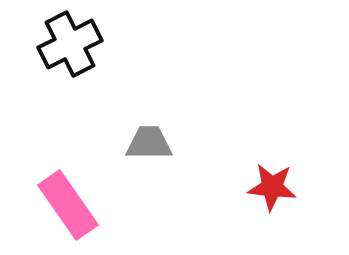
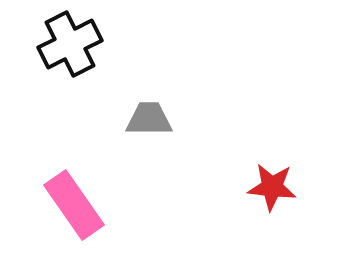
gray trapezoid: moved 24 px up
pink rectangle: moved 6 px right
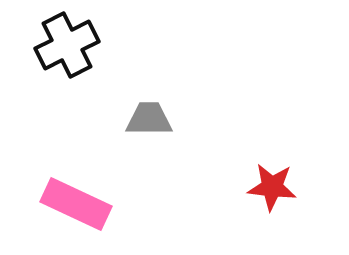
black cross: moved 3 px left, 1 px down
pink rectangle: moved 2 px right, 1 px up; rotated 30 degrees counterclockwise
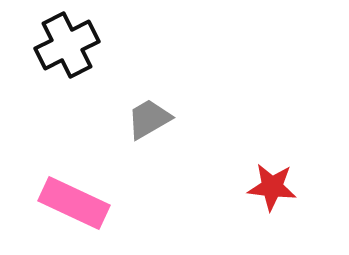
gray trapezoid: rotated 30 degrees counterclockwise
pink rectangle: moved 2 px left, 1 px up
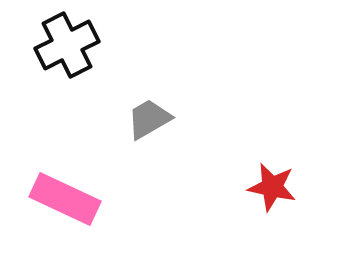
red star: rotated 6 degrees clockwise
pink rectangle: moved 9 px left, 4 px up
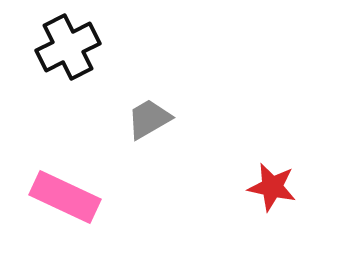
black cross: moved 1 px right, 2 px down
pink rectangle: moved 2 px up
